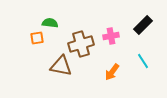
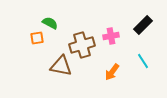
green semicircle: rotated 21 degrees clockwise
brown cross: moved 1 px right, 1 px down
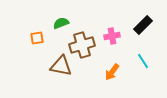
green semicircle: moved 11 px right; rotated 49 degrees counterclockwise
pink cross: moved 1 px right
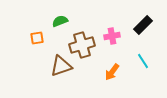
green semicircle: moved 1 px left, 2 px up
brown triangle: rotated 30 degrees counterclockwise
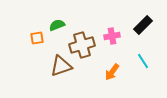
green semicircle: moved 3 px left, 4 px down
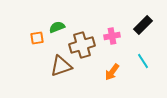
green semicircle: moved 2 px down
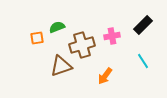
orange arrow: moved 7 px left, 4 px down
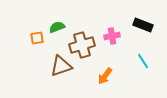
black rectangle: rotated 66 degrees clockwise
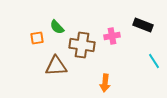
green semicircle: rotated 112 degrees counterclockwise
brown cross: rotated 25 degrees clockwise
cyan line: moved 11 px right
brown triangle: moved 5 px left; rotated 15 degrees clockwise
orange arrow: moved 7 px down; rotated 30 degrees counterclockwise
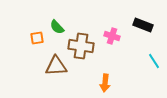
pink cross: rotated 28 degrees clockwise
brown cross: moved 1 px left, 1 px down
